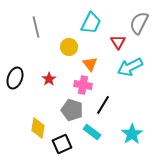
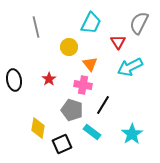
black ellipse: moved 1 px left, 2 px down; rotated 30 degrees counterclockwise
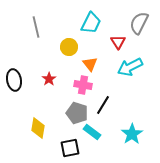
gray pentagon: moved 5 px right, 3 px down
black square: moved 8 px right, 4 px down; rotated 12 degrees clockwise
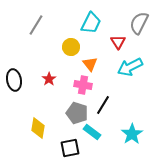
gray line: moved 2 px up; rotated 45 degrees clockwise
yellow circle: moved 2 px right
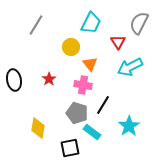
cyan star: moved 3 px left, 8 px up
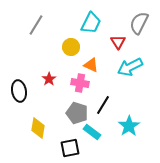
orange triangle: moved 1 px right, 1 px down; rotated 28 degrees counterclockwise
black ellipse: moved 5 px right, 11 px down
pink cross: moved 3 px left, 2 px up
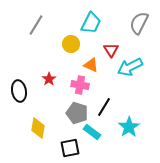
red triangle: moved 7 px left, 8 px down
yellow circle: moved 3 px up
pink cross: moved 2 px down
black line: moved 1 px right, 2 px down
cyan star: moved 1 px down
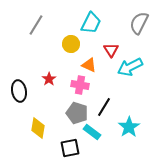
orange triangle: moved 2 px left
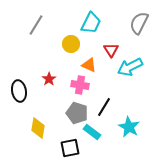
cyan star: rotated 10 degrees counterclockwise
